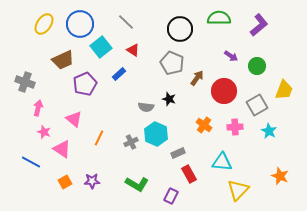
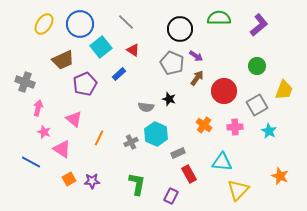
purple arrow at (231, 56): moved 35 px left
orange square at (65, 182): moved 4 px right, 3 px up
green L-shape at (137, 184): rotated 110 degrees counterclockwise
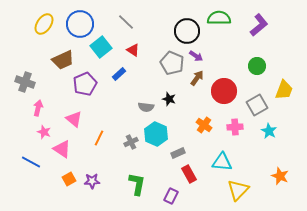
black circle at (180, 29): moved 7 px right, 2 px down
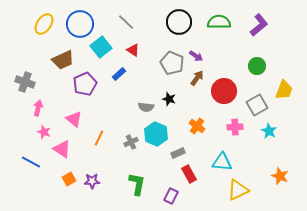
green semicircle at (219, 18): moved 4 px down
black circle at (187, 31): moved 8 px left, 9 px up
orange cross at (204, 125): moved 7 px left, 1 px down
yellow triangle at (238, 190): rotated 20 degrees clockwise
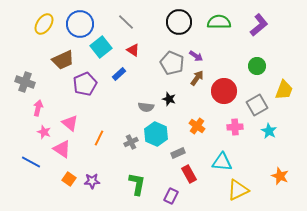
pink triangle at (74, 119): moved 4 px left, 4 px down
orange square at (69, 179): rotated 24 degrees counterclockwise
